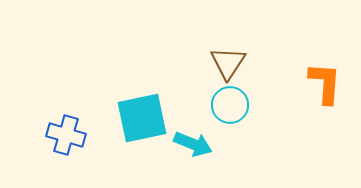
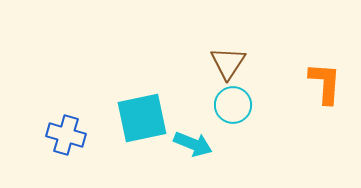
cyan circle: moved 3 px right
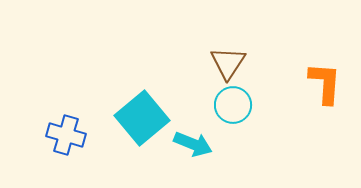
cyan square: rotated 28 degrees counterclockwise
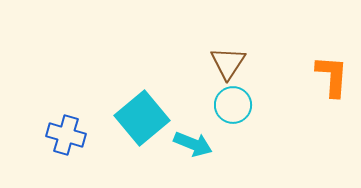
orange L-shape: moved 7 px right, 7 px up
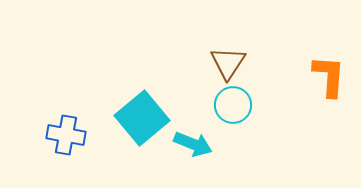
orange L-shape: moved 3 px left
blue cross: rotated 6 degrees counterclockwise
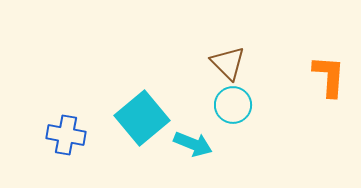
brown triangle: rotated 18 degrees counterclockwise
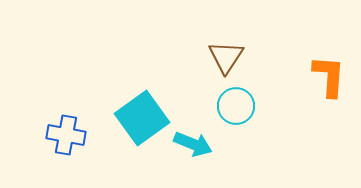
brown triangle: moved 2 px left, 6 px up; rotated 18 degrees clockwise
cyan circle: moved 3 px right, 1 px down
cyan square: rotated 4 degrees clockwise
